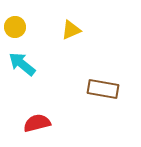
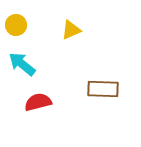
yellow circle: moved 1 px right, 2 px up
brown rectangle: rotated 8 degrees counterclockwise
red semicircle: moved 1 px right, 21 px up
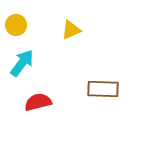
cyan arrow: moved 1 px up; rotated 88 degrees clockwise
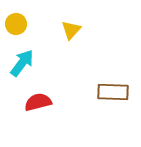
yellow circle: moved 1 px up
yellow triangle: rotated 25 degrees counterclockwise
brown rectangle: moved 10 px right, 3 px down
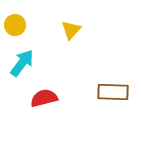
yellow circle: moved 1 px left, 1 px down
red semicircle: moved 6 px right, 4 px up
